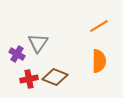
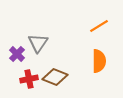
purple cross: rotated 14 degrees clockwise
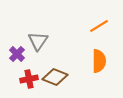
gray triangle: moved 2 px up
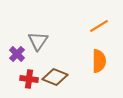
red cross: rotated 18 degrees clockwise
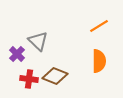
gray triangle: rotated 20 degrees counterclockwise
brown diamond: moved 1 px up
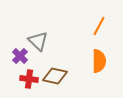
orange line: rotated 30 degrees counterclockwise
purple cross: moved 3 px right, 2 px down
brown diamond: rotated 10 degrees counterclockwise
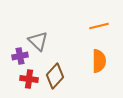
orange line: rotated 48 degrees clockwise
purple cross: rotated 35 degrees clockwise
brown diamond: rotated 60 degrees counterclockwise
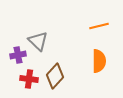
purple cross: moved 2 px left, 1 px up
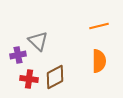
brown diamond: moved 1 px down; rotated 20 degrees clockwise
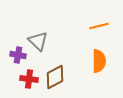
purple cross: rotated 21 degrees clockwise
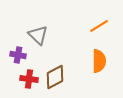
orange line: rotated 18 degrees counterclockwise
gray triangle: moved 6 px up
